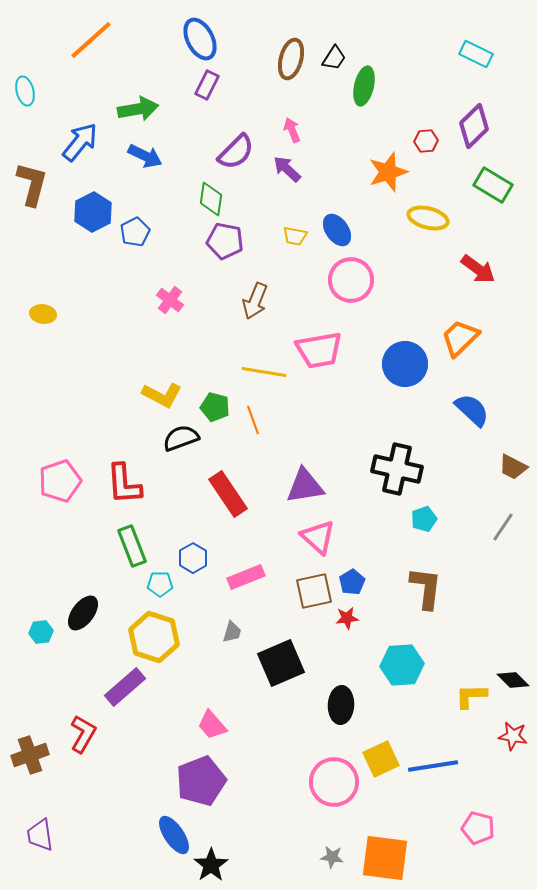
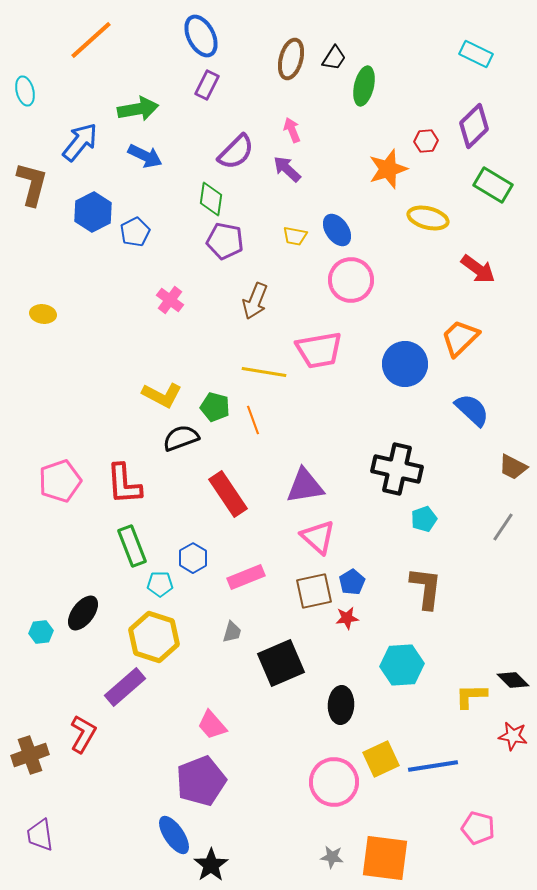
blue ellipse at (200, 39): moved 1 px right, 3 px up
orange star at (388, 172): moved 3 px up
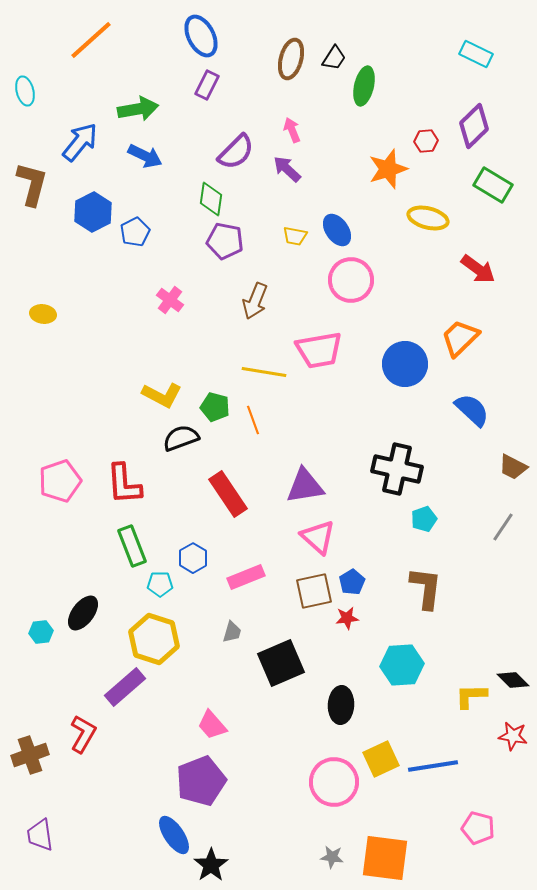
yellow hexagon at (154, 637): moved 2 px down
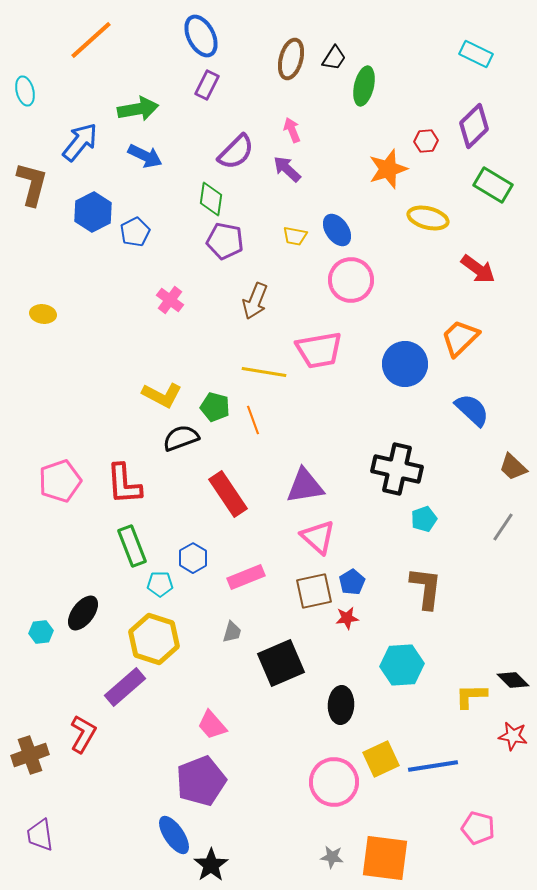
brown trapezoid at (513, 467): rotated 16 degrees clockwise
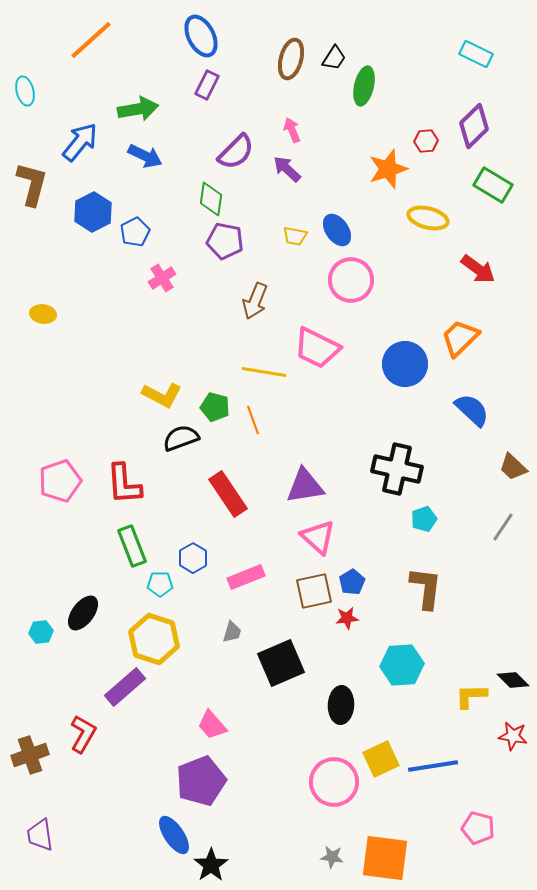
pink cross at (170, 300): moved 8 px left, 22 px up; rotated 20 degrees clockwise
pink trapezoid at (319, 350): moved 2 px left, 2 px up; rotated 36 degrees clockwise
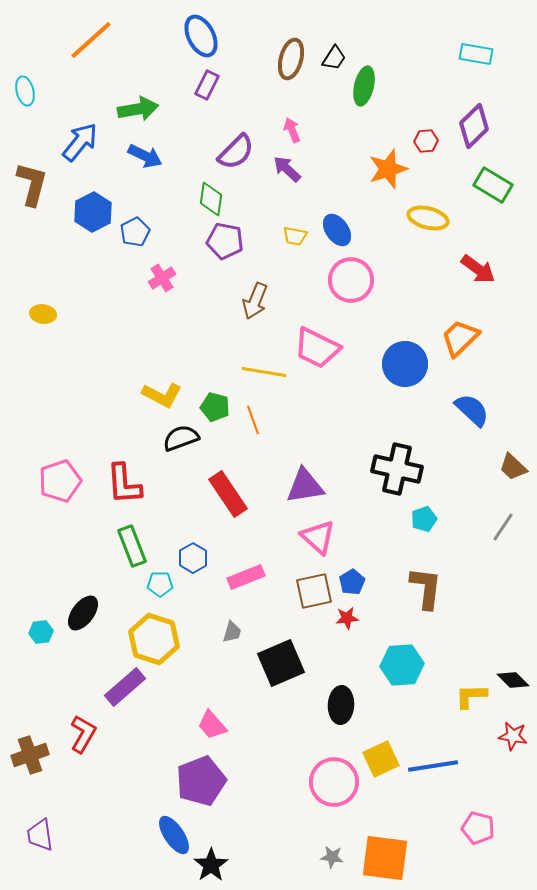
cyan rectangle at (476, 54): rotated 16 degrees counterclockwise
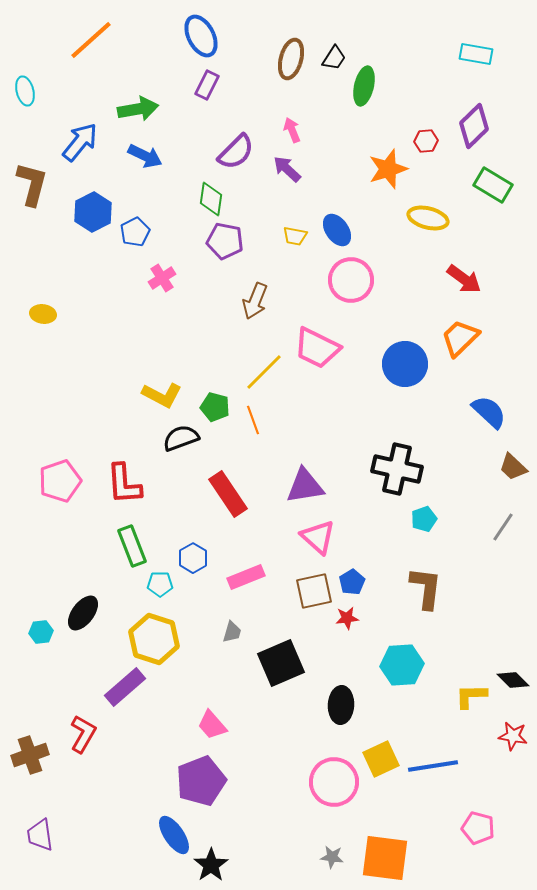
red arrow at (478, 269): moved 14 px left, 10 px down
yellow line at (264, 372): rotated 54 degrees counterclockwise
blue semicircle at (472, 410): moved 17 px right, 2 px down
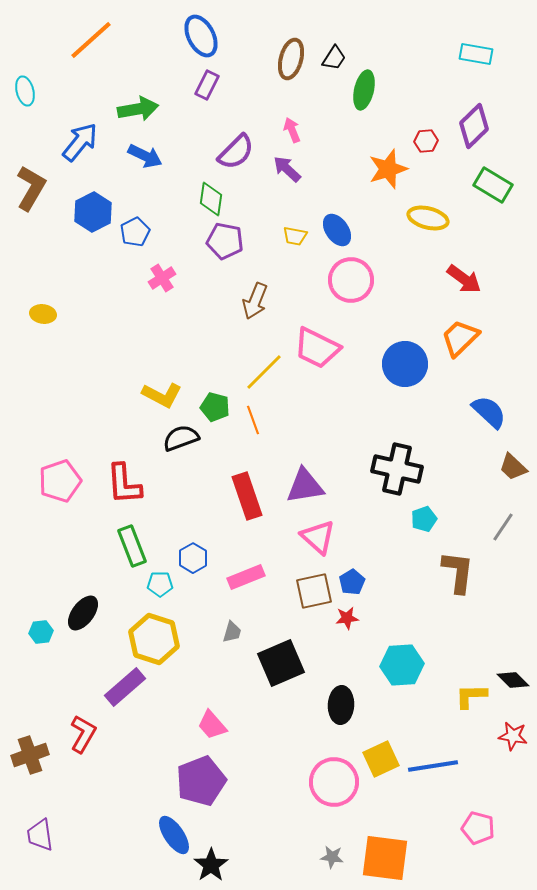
green ellipse at (364, 86): moved 4 px down
brown L-shape at (32, 184): moved 1 px left, 4 px down; rotated 15 degrees clockwise
red rectangle at (228, 494): moved 19 px right, 2 px down; rotated 15 degrees clockwise
brown L-shape at (426, 588): moved 32 px right, 16 px up
